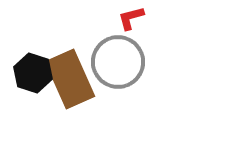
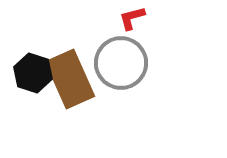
red L-shape: moved 1 px right
gray circle: moved 3 px right, 1 px down
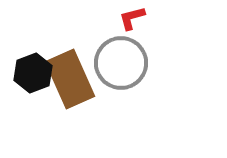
black hexagon: rotated 21 degrees clockwise
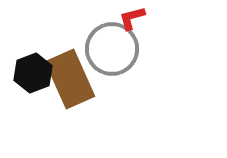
gray circle: moved 9 px left, 14 px up
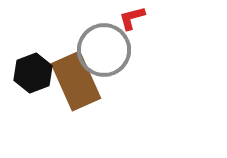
gray circle: moved 8 px left, 1 px down
brown rectangle: moved 6 px right, 2 px down
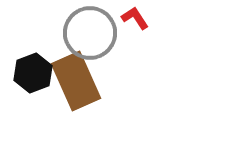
red L-shape: moved 3 px right; rotated 72 degrees clockwise
gray circle: moved 14 px left, 17 px up
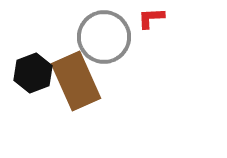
red L-shape: moved 16 px right; rotated 60 degrees counterclockwise
gray circle: moved 14 px right, 4 px down
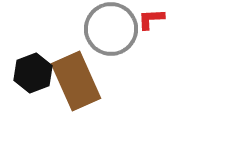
red L-shape: moved 1 px down
gray circle: moved 7 px right, 8 px up
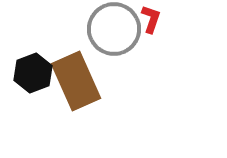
red L-shape: rotated 112 degrees clockwise
gray circle: moved 3 px right
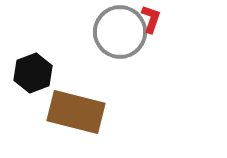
gray circle: moved 6 px right, 3 px down
brown rectangle: moved 31 px down; rotated 52 degrees counterclockwise
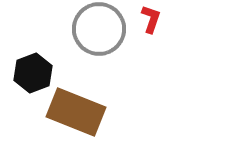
gray circle: moved 21 px left, 3 px up
brown rectangle: rotated 8 degrees clockwise
